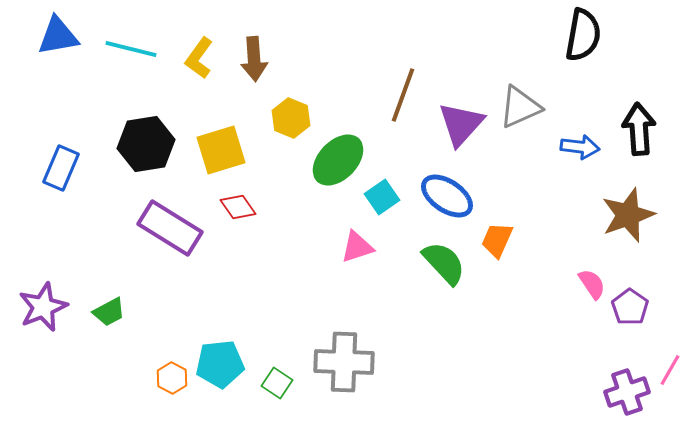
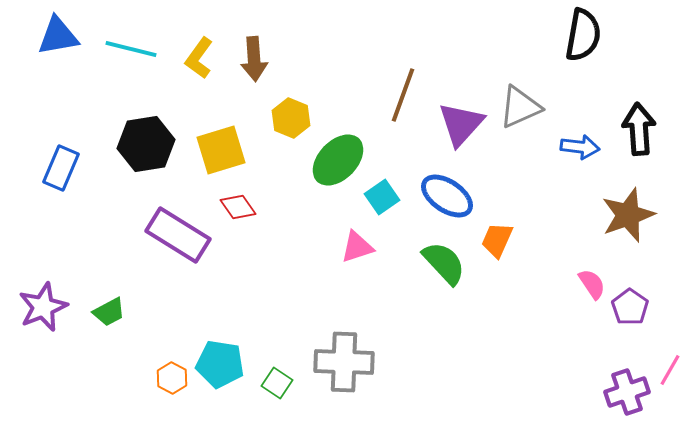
purple rectangle: moved 8 px right, 7 px down
cyan pentagon: rotated 15 degrees clockwise
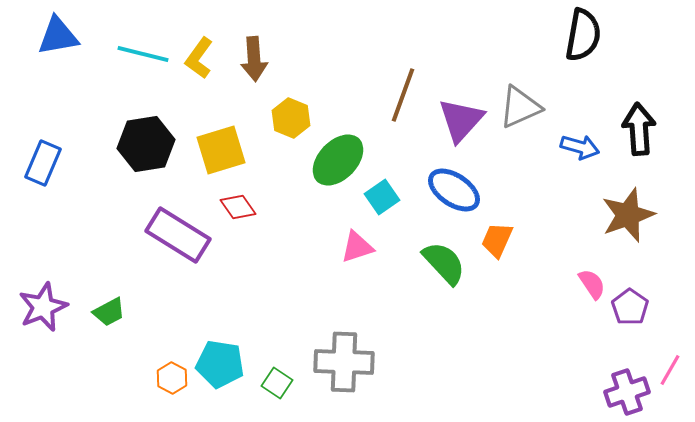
cyan line: moved 12 px right, 5 px down
purple triangle: moved 4 px up
blue arrow: rotated 9 degrees clockwise
blue rectangle: moved 18 px left, 5 px up
blue ellipse: moved 7 px right, 6 px up
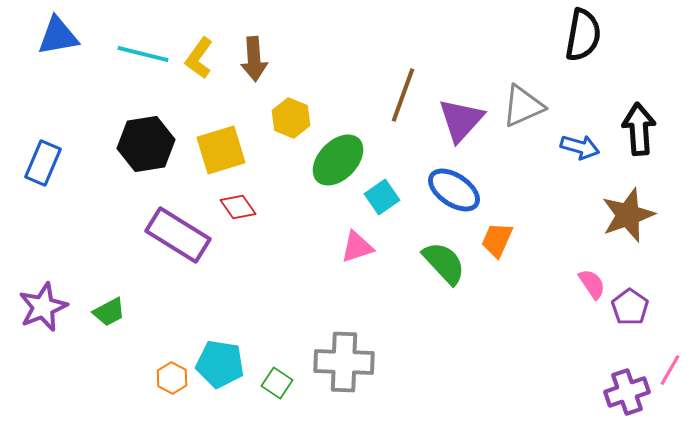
gray triangle: moved 3 px right, 1 px up
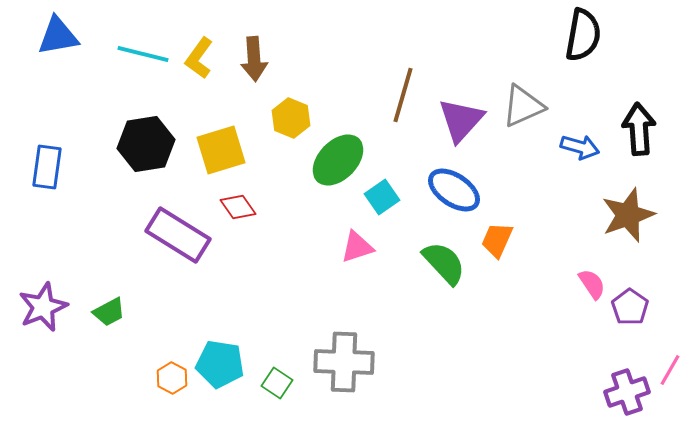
brown line: rotated 4 degrees counterclockwise
blue rectangle: moved 4 px right, 4 px down; rotated 15 degrees counterclockwise
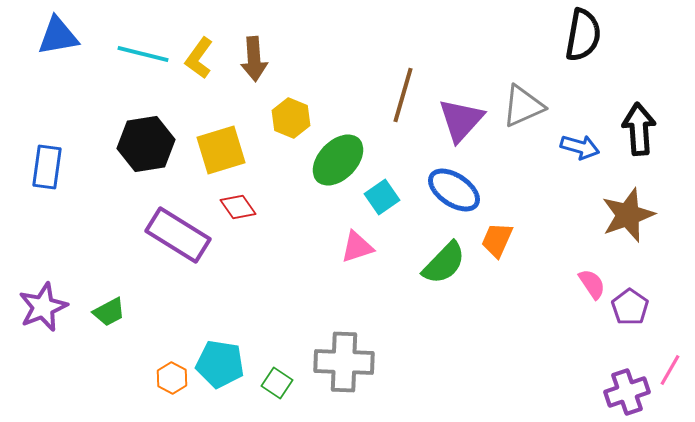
green semicircle: rotated 87 degrees clockwise
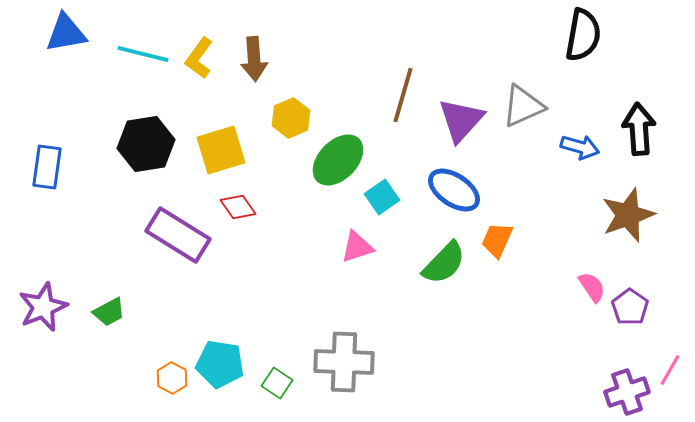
blue triangle: moved 8 px right, 3 px up
yellow hexagon: rotated 15 degrees clockwise
pink semicircle: moved 3 px down
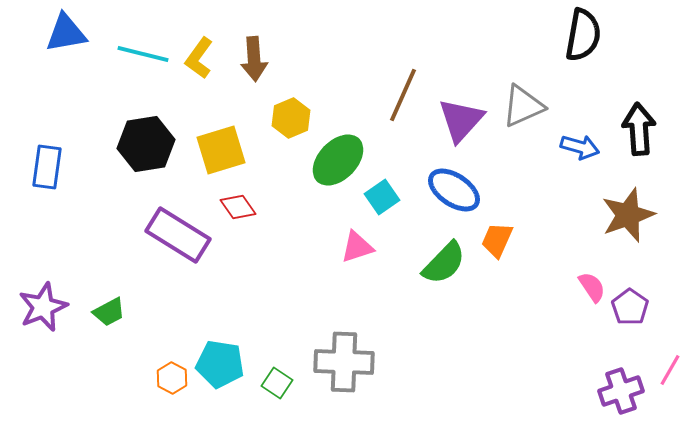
brown line: rotated 8 degrees clockwise
purple cross: moved 6 px left, 1 px up
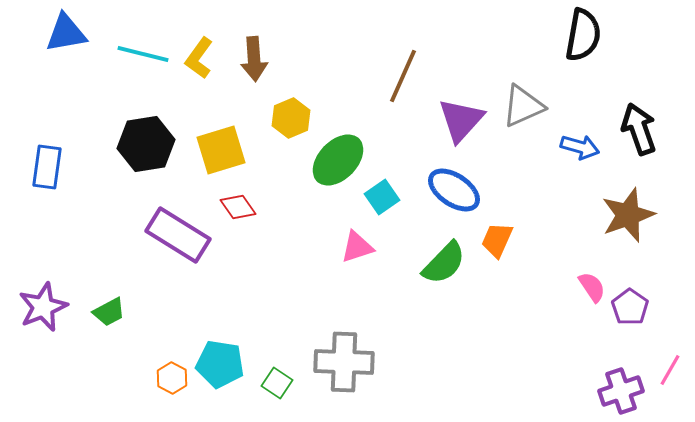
brown line: moved 19 px up
black arrow: rotated 15 degrees counterclockwise
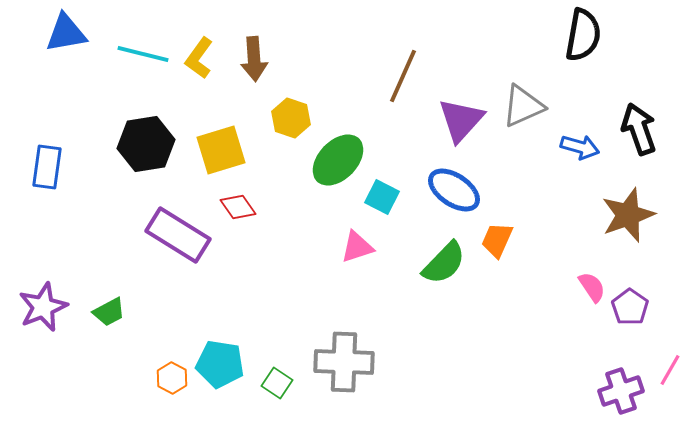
yellow hexagon: rotated 18 degrees counterclockwise
cyan square: rotated 28 degrees counterclockwise
